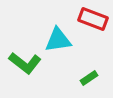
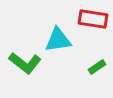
red rectangle: rotated 12 degrees counterclockwise
green rectangle: moved 8 px right, 11 px up
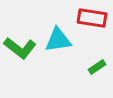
red rectangle: moved 1 px left, 1 px up
green L-shape: moved 5 px left, 15 px up
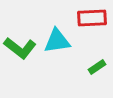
red rectangle: rotated 12 degrees counterclockwise
cyan triangle: moved 1 px left, 1 px down
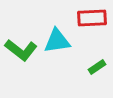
green L-shape: moved 1 px right, 2 px down
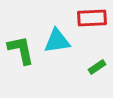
green L-shape: rotated 140 degrees counterclockwise
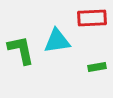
green rectangle: rotated 24 degrees clockwise
